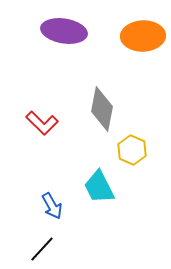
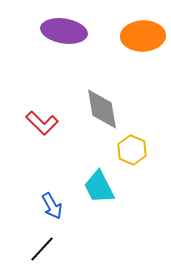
gray diamond: rotated 21 degrees counterclockwise
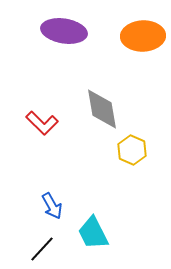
cyan trapezoid: moved 6 px left, 46 px down
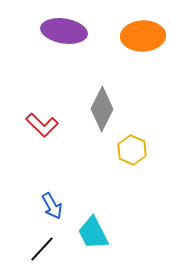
gray diamond: rotated 36 degrees clockwise
red L-shape: moved 2 px down
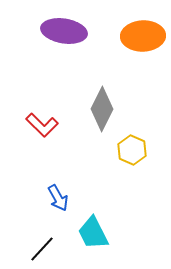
blue arrow: moved 6 px right, 8 px up
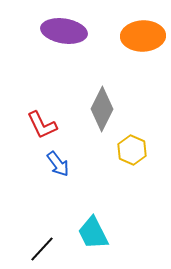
red L-shape: rotated 20 degrees clockwise
blue arrow: moved 34 px up; rotated 8 degrees counterclockwise
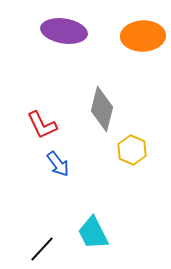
gray diamond: rotated 12 degrees counterclockwise
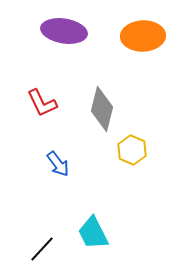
red L-shape: moved 22 px up
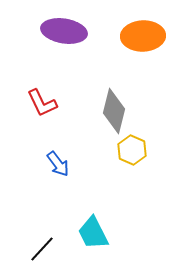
gray diamond: moved 12 px right, 2 px down
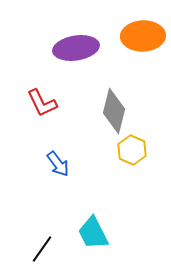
purple ellipse: moved 12 px right, 17 px down; rotated 18 degrees counterclockwise
black line: rotated 8 degrees counterclockwise
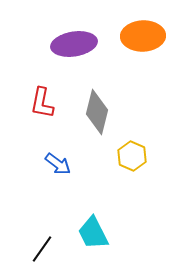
purple ellipse: moved 2 px left, 4 px up
red L-shape: rotated 36 degrees clockwise
gray diamond: moved 17 px left, 1 px down
yellow hexagon: moved 6 px down
blue arrow: rotated 16 degrees counterclockwise
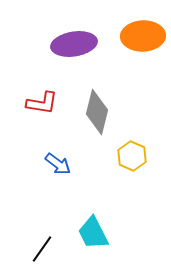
red L-shape: rotated 92 degrees counterclockwise
